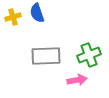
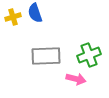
blue semicircle: moved 2 px left
pink arrow: moved 1 px left, 1 px up; rotated 24 degrees clockwise
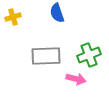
blue semicircle: moved 22 px right
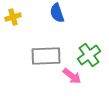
green cross: rotated 15 degrees counterclockwise
pink arrow: moved 4 px left, 3 px up; rotated 24 degrees clockwise
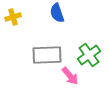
gray rectangle: moved 1 px right, 1 px up
pink arrow: moved 2 px left; rotated 12 degrees clockwise
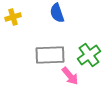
gray rectangle: moved 3 px right
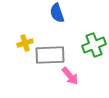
yellow cross: moved 12 px right, 26 px down
green cross: moved 5 px right, 10 px up; rotated 15 degrees clockwise
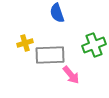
pink arrow: moved 1 px right, 1 px up
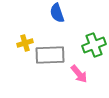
pink arrow: moved 8 px right, 1 px up
